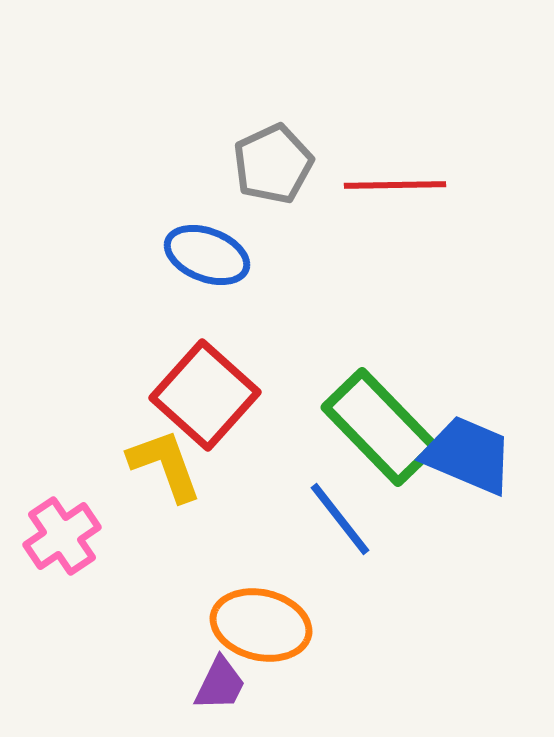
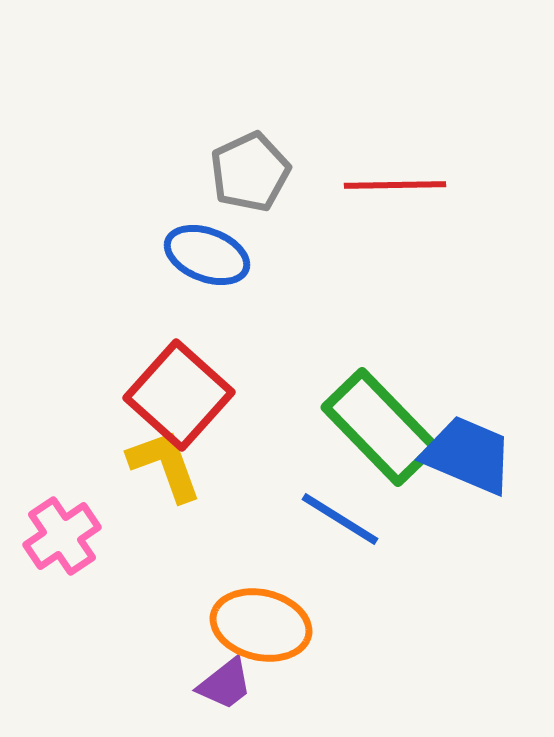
gray pentagon: moved 23 px left, 8 px down
red square: moved 26 px left
blue line: rotated 20 degrees counterclockwise
purple trapezoid: moved 5 px right; rotated 26 degrees clockwise
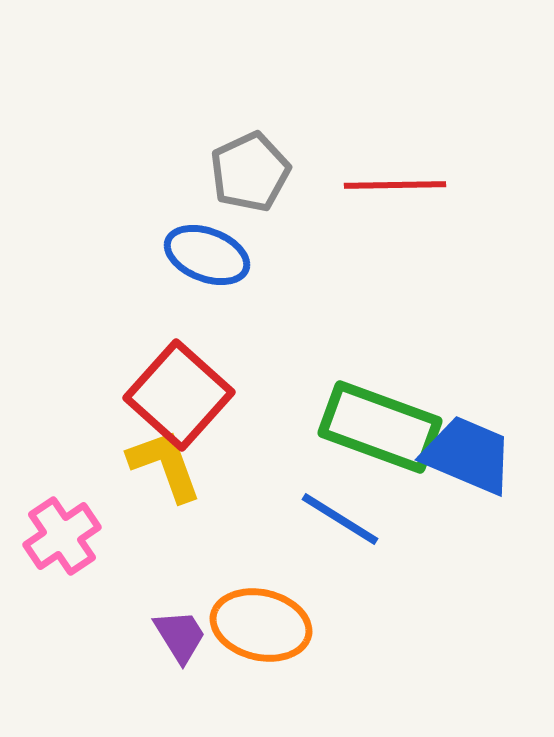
green rectangle: rotated 26 degrees counterclockwise
purple trapezoid: moved 45 px left, 48 px up; rotated 84 degrees counterclockwise
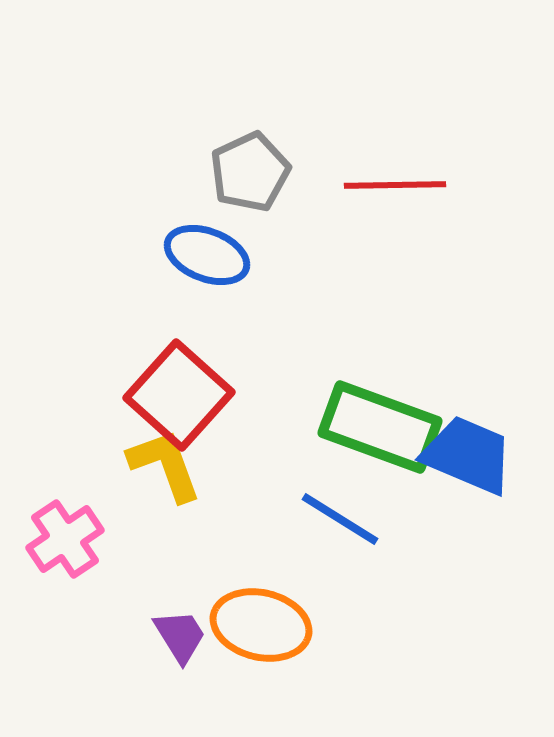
pink cross: moved 3 px right, 3 px down
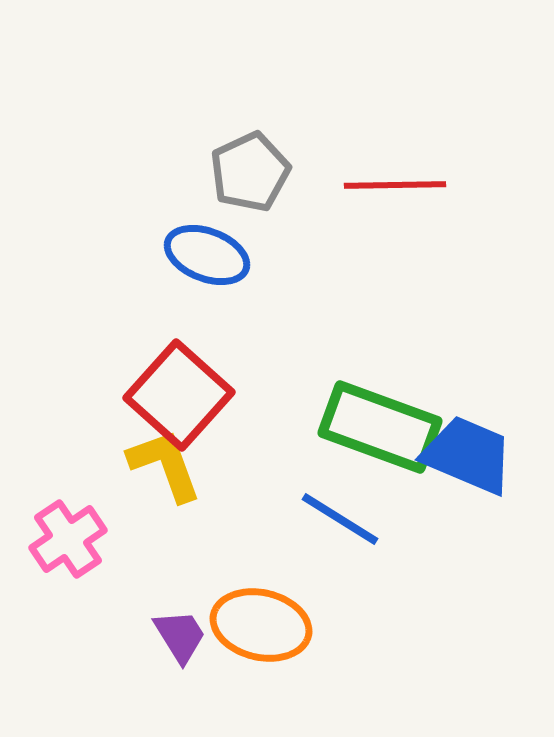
pink cross: moved 3 px right
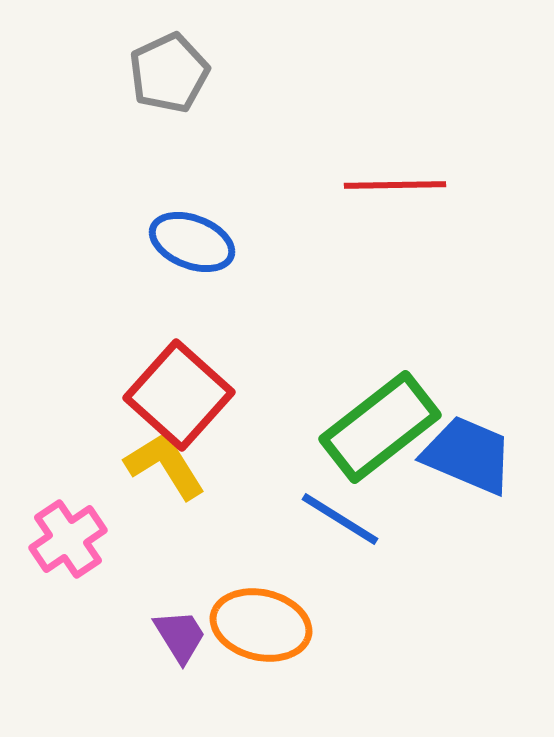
gray pentagon: moved 81 px left, 99 px up
blue ellipse: moved 15 px left, 13 px up
green rectangle: rotated 58 degrees counterclockwise
yellow L-shape: rotated 12 degrees counterclockwise
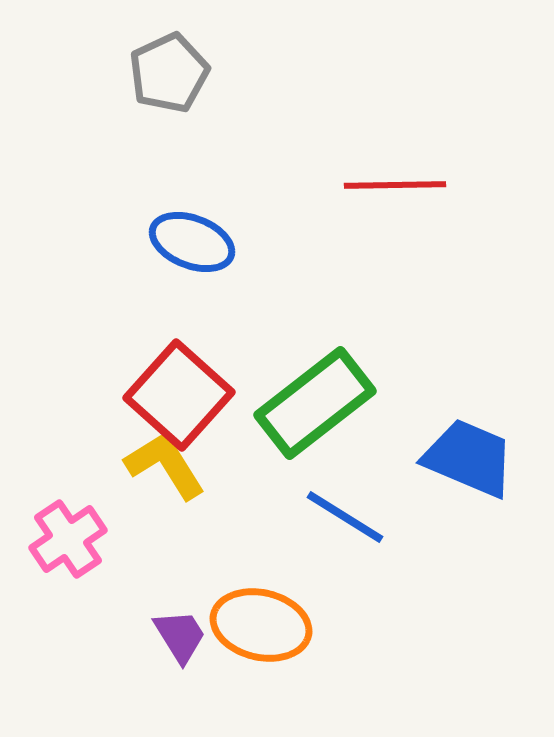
green rectangle: moved 65 px left, 24 px up
blue trapezoid: moved 1 px right, 3 px down
blue line: moved 5 px right, 2 px up
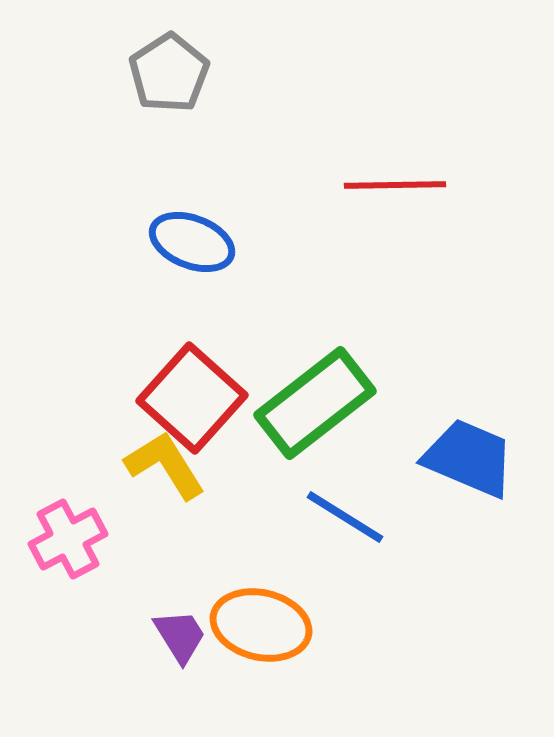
gray pentagon: rotated 8 degrees counterclockwise
red square: moved 13 px right, 3 px down
pink cross: rotated 6 degrees clockwise
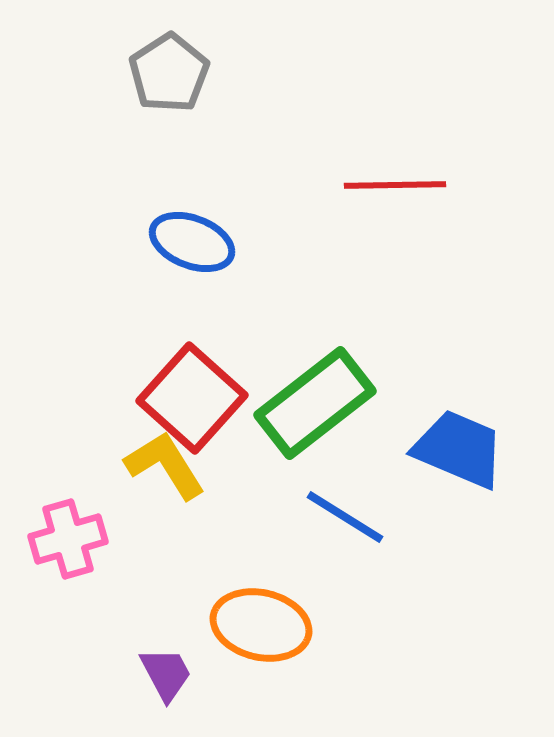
blue trapezoid: moved 10 px left, 9 px up
pink cross: rotated 12 degrees clockwise
purple trapezoid: moved 14 px left, 38 px down; rotated 4 degrees clockwise
